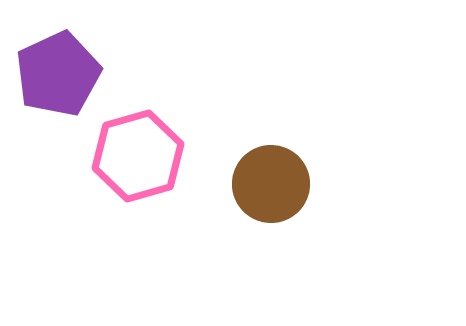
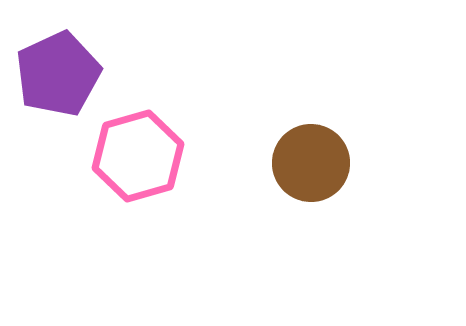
brown circle: moved 40 px right, 21 px up
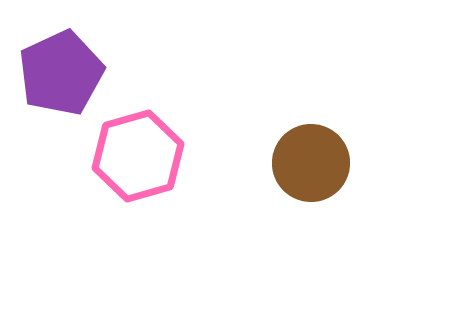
purple pentagon: moved 3 px right, 1 px up
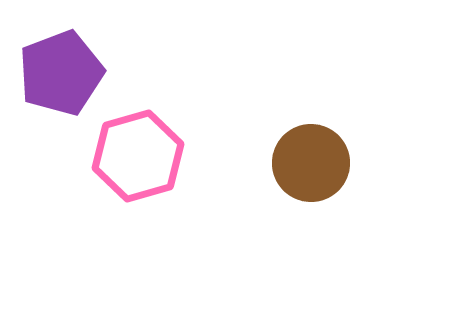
purple pentagon: rotated 4 degrees clockwise
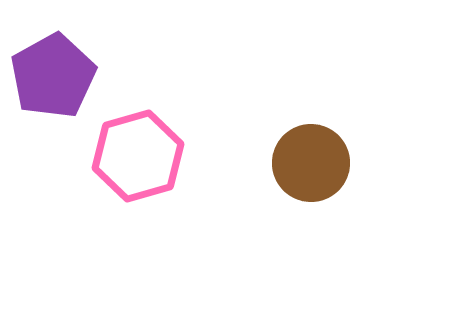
purple pentagon: moved 8 px left, 3 px down; rotated 8 degrees counterclockwise
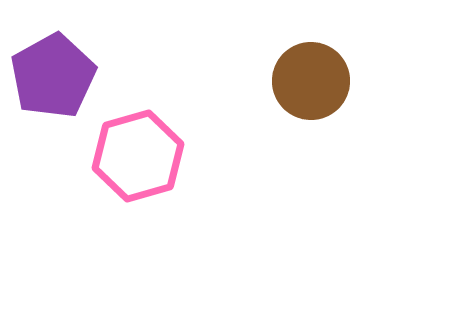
brown circle: moved 82 px up
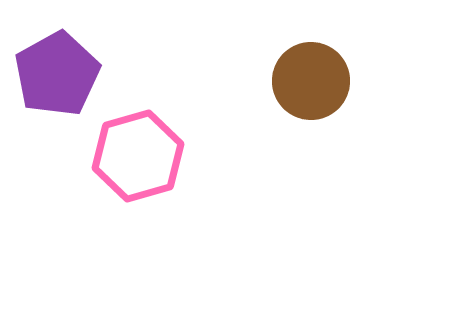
purple pentagon: moved 4 px right, 2 px up
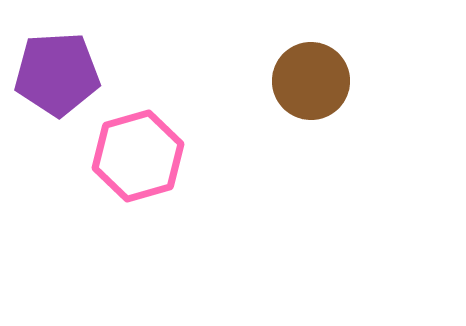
purple pentagon: rotated 26 degrees clockwise
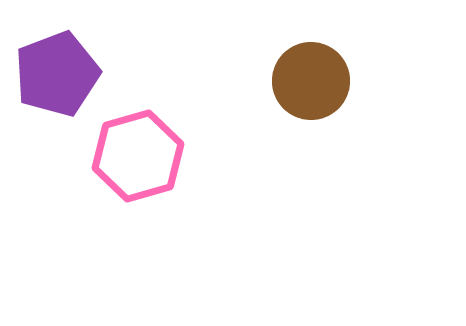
purple pentagon: rotated 18 degrees counterclockwise
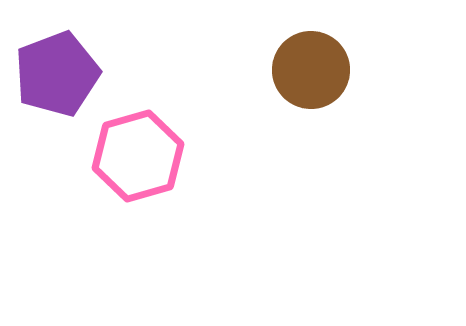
brown circle: moved 11 px up
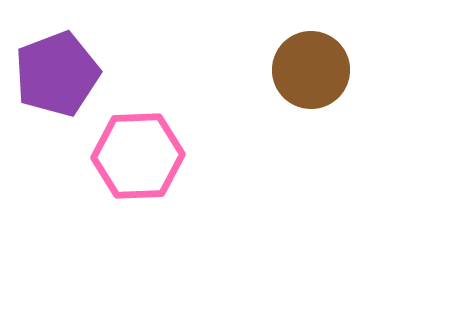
pink hexagon: rotated 14 degrees clockwise
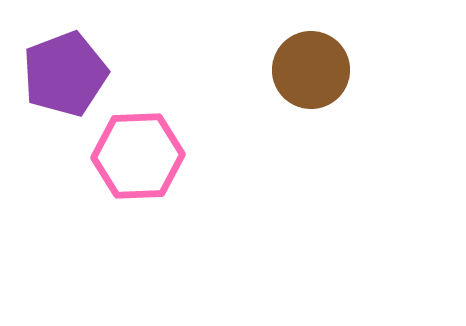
purple pentagon: moved 8 px right
